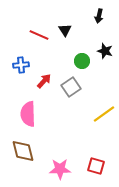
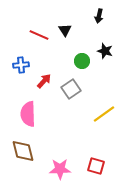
gray square: moved 2 px down
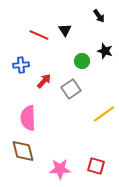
black arrow: rotated 48 degrees counterclockwise
pink semicircle: moved 4 px down
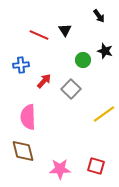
green circle: moved 1 px right, 1 px up
gray square: rotated 12 degrees counterclockwise
pink semicircle: moved 1 px up
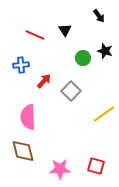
red line: moved 4 px left
green circle: moved 2 px up
gray square: moved 2 px down
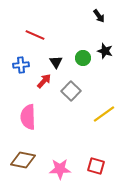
black triangle: moved 9 px left, 32 px down
brown diamond: moved 9 px down; rotated 65 degrees counterclockwise
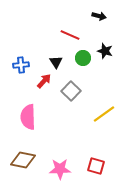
black arrow: rotated 40 degrees counterclockwise
red line: moved 35 px right
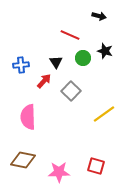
pink star: moved 1 px left, 3 px down
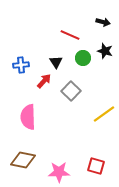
black arrow: moved 4 px right, 6 px down
